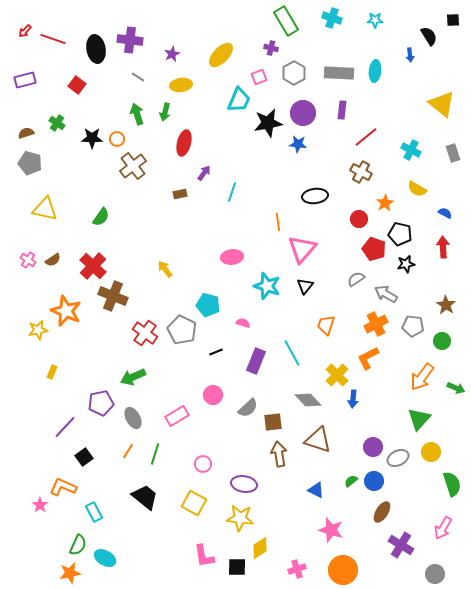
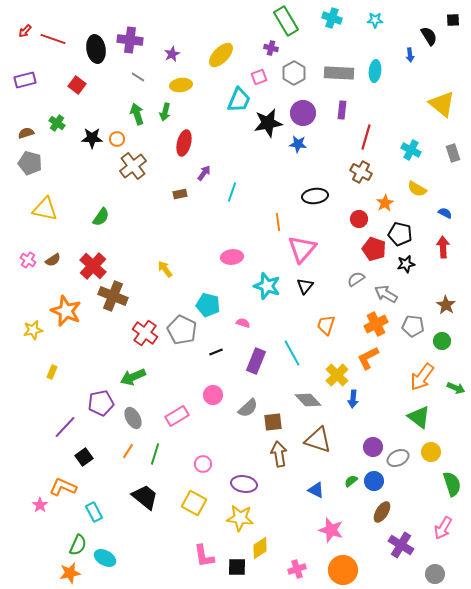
red line at (366, 137): rotated 35 degrees counterclockwise
yellow star at (38, 330): moved 5 px left
green triangle at (419, 419): moved 2 px up; rotated 35 degrees counterclockwise
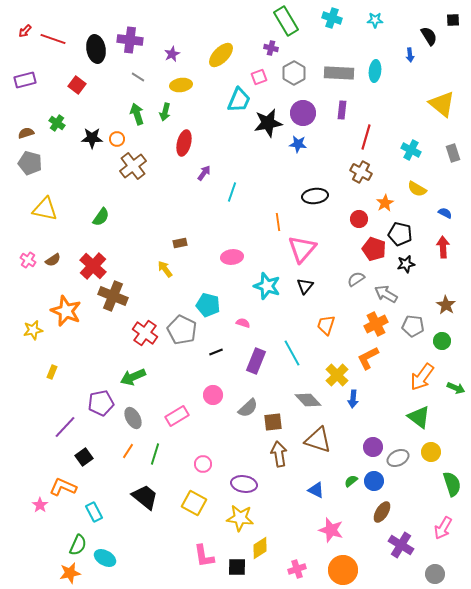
brown rectangle at (180, 194): moved 49 px down
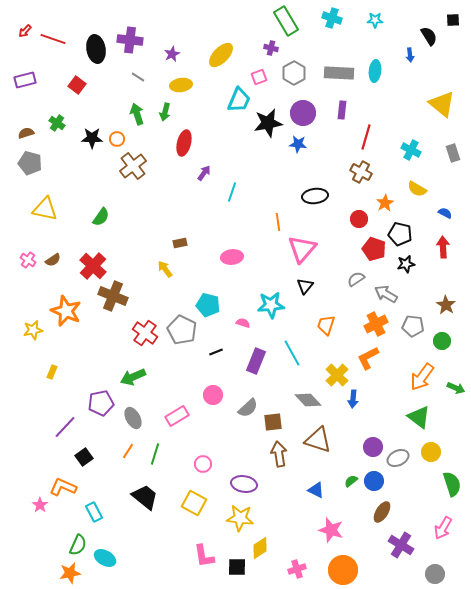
cyan star at (267, 286): moved 4 px right, 19 px down; rotated 24 degrees counterclockwise
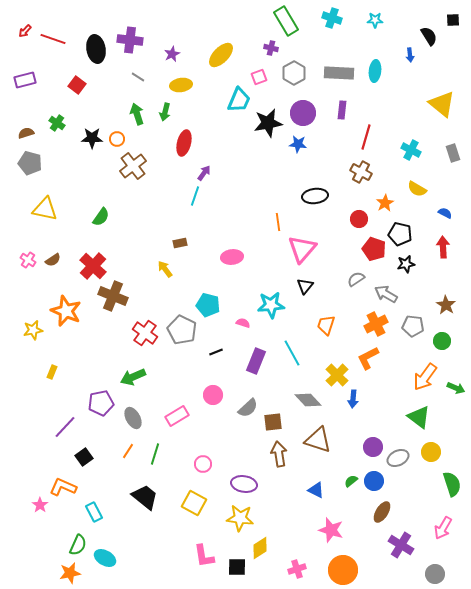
cyan line at (232, 192): moved 37 px left, 4 px down
orange arrow at (422, 377): moved 3 px right
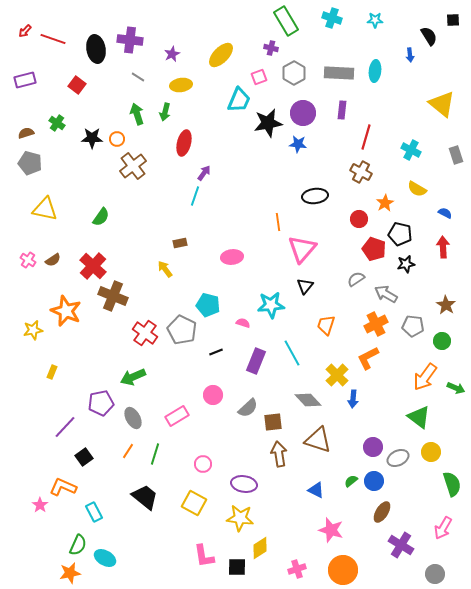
gray rectangle at (453, 153): moved 3 px right, 2 px down
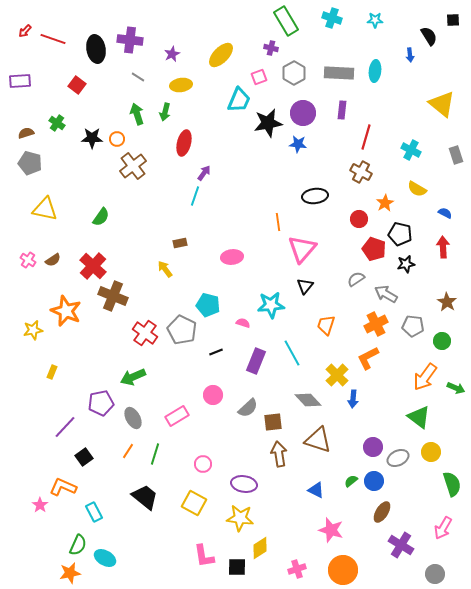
purple rectangle at (25, 80): moved 5 px left, 1 px down; rotated 10 degrees clockwise
brown star at (446, 305): moved 1 px right, 3 px up
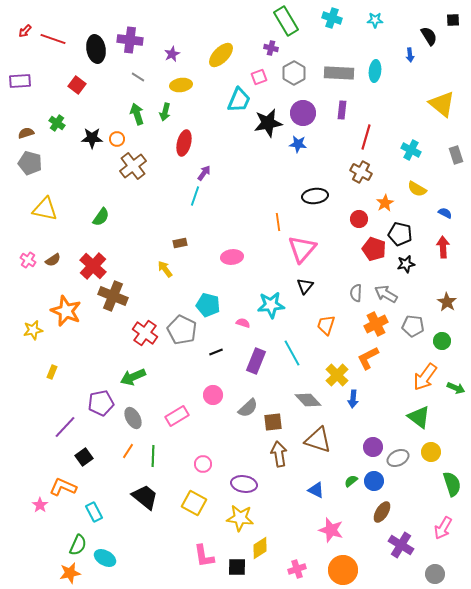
gray semicircle at (356, 279): moved 14 px down; rotated 54 degrees counterclockwise
green line at (155, 454): moved 2 px left, 2 px down; rotated 15 degrees counterclockwise
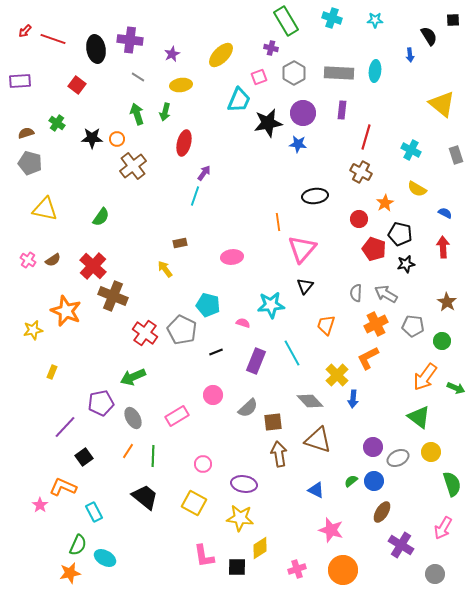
gray diamond at (308, 400): moved 2 px right, 1 px down
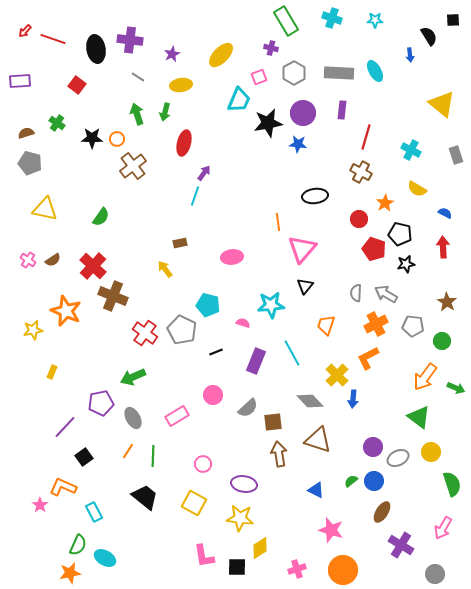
cyan ellipse at (375, 71): rotated 35 degrees counterclockwise
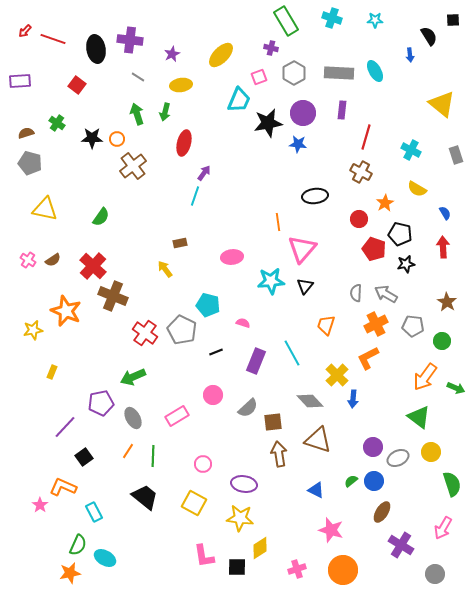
blue semicircle at (445, 213): rotated 32 degrees clockwise
cyan star at (271, 305): moved 24 px up
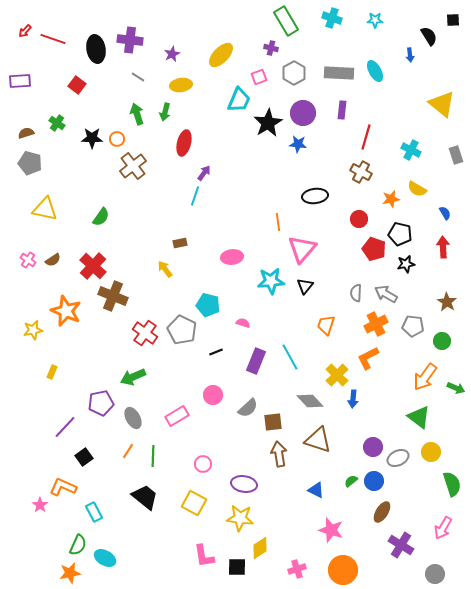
black star at (268, 123): rotated 20 degrees counterclockwise
orange star at (385, 203): moved 6 px right, 4 px up; rotated 18 degrees clockwise
cyan line at (292, 353): moved 2 px left, 4 px down
